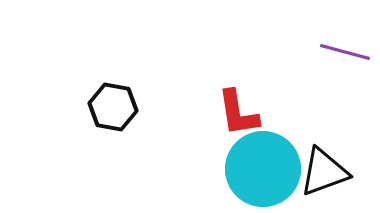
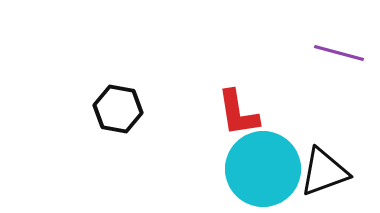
purple line: moved 6 px left, 1 px down
black hexagon: moved 5 px right, 2 px down
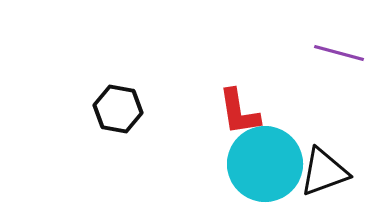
red L-shape: moved 1 px right, 1 px up
cyan circle: moved 2 px right, 5 px up
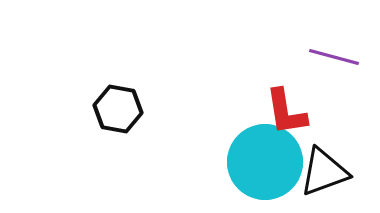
purple line: moved 5 px left, 4 px down
red L-shape: moved 47 px right
cyan circle: moved 2 px up
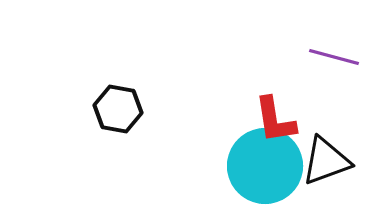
red L-shape: moved 11 px left, 8 px down
cyan circle: moved 4 px down
black triangle: moved 2 px right, 11 px up
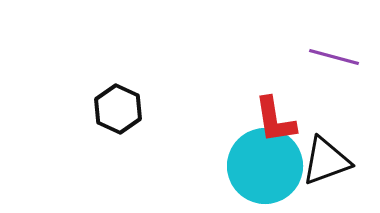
black hexagon: rotated 15 degrees clockwise
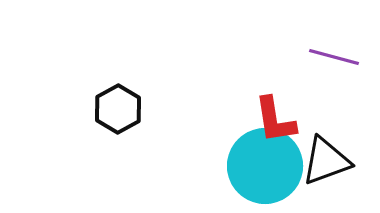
black hexagon: rotated 6 degrees clockwise
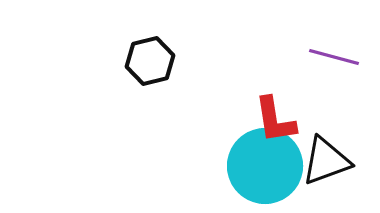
black hexagon: moved 32 px right, 48 px up; rotated 15 degrees clockwise
